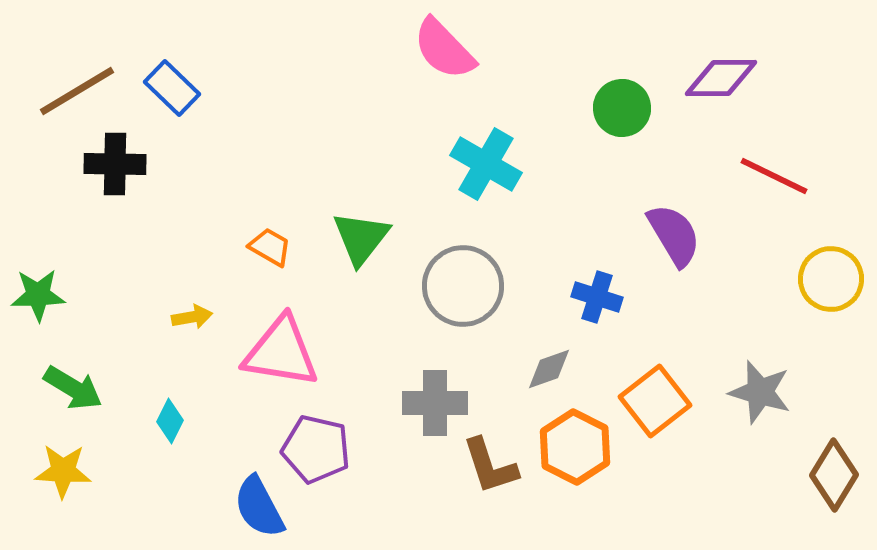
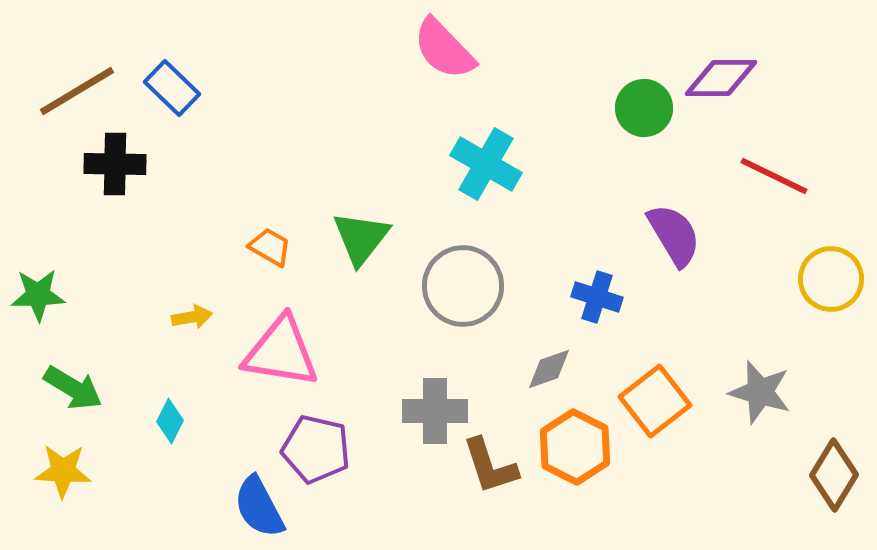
green circle: moved 22 px right
gray cross: moved 8 px down
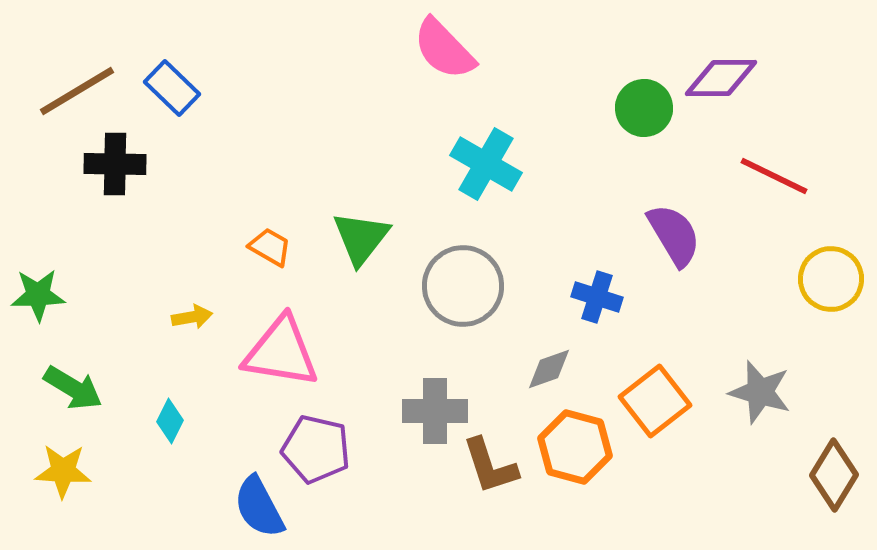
orange hexagon: rotated 12 degrees counterclockwise
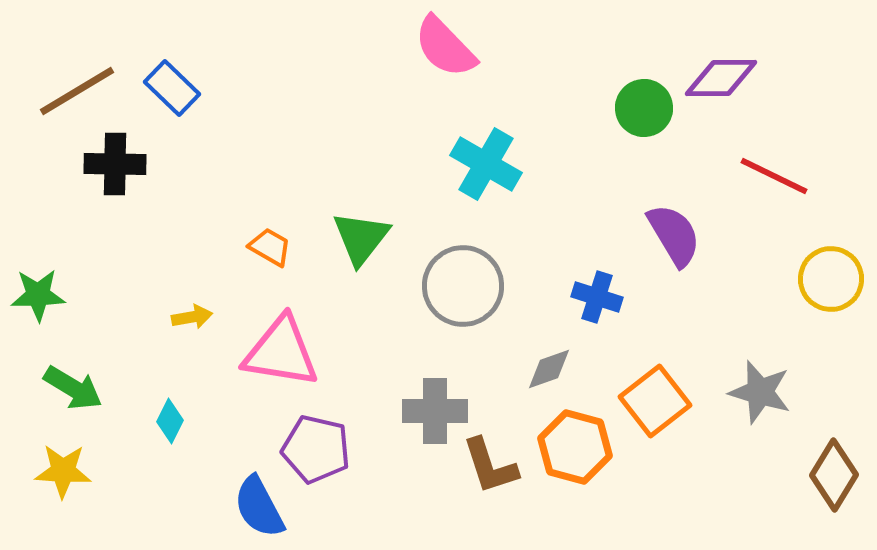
pink semicircle: moved 1 px right, 2 px up
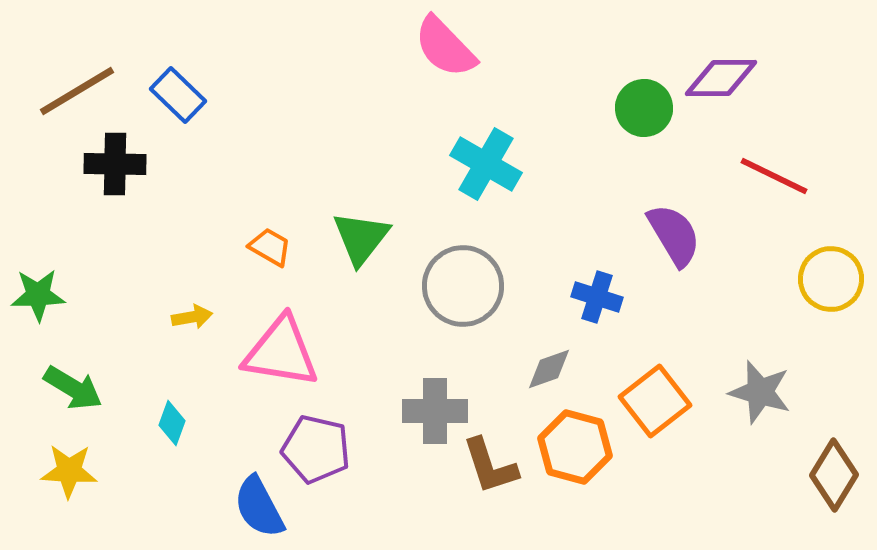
blue rectangle: moved 6 px right, 7 px down
cyan diamond: moved 2 px right, 2 px down; rotated 6 degrees counterclockwise
yellow star: moved 6 px right
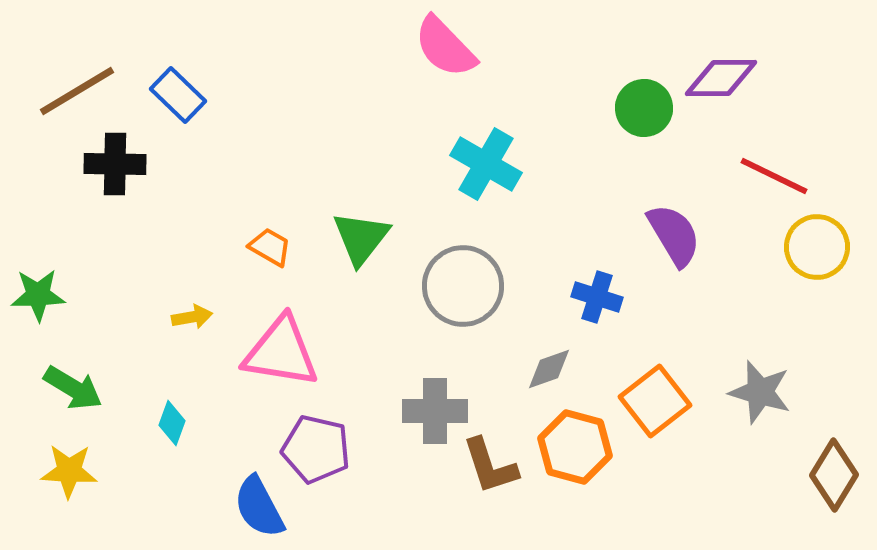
yellow circle: moved 14 px left, 32 px up
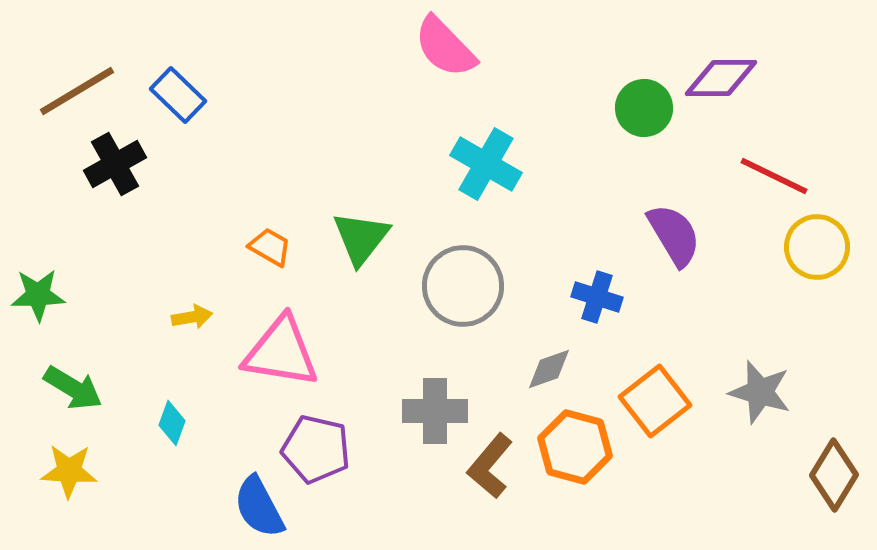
black cross: rotated 30 degrees counterclockwise
brown L-shape: rotated 58 degrees clockwise
